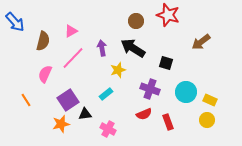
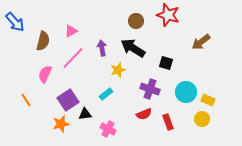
yellow rectangle: moved 2 px left
yellow circle: moved 5 px left, 1 px up
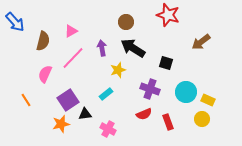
brown circle: moved 10 px left, 1 px down
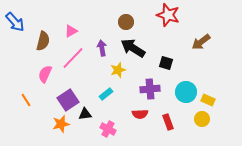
purple cross: rotated 24 degrees counterclockwise
red semicircle: moved 4 px left; rotated 21 degrees clockwise
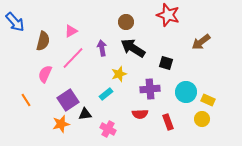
yellow star: moved 1 px right, 4 px down
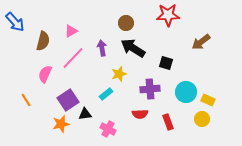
red star: rotated 20 degrees counterclockwise
brown circle: moved 1 px down
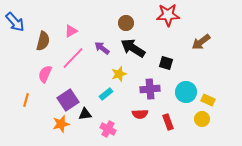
purple arrow: rotated 42 degrees counterclockwise
orange line: rotated 48 degrees clockwise
